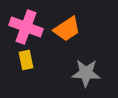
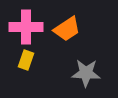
pink cross: rotated 20 degrees counterclockwise
yellow rectangle: rotated 30 degrees clockwise
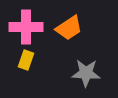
orange trapezoid: moved 2 px right, 1 px up
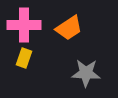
pink cross: moved 2 px left, 2 px up
yellow rectangle: moved 2 px left, 2 px up
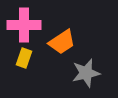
orange trapezoid: moved 7 px left, 14 px down
gray star: rotated 16 degrees counterclockwise
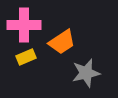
yellow rectangle: moved 2 px right, 1 px up; rotated 48 degrees clockwise
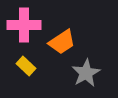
yellow rectangle: moved 9 px down; rotated 66 degrees clockwise
gray star: rotated 16 degrees counterclockwise
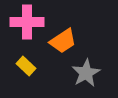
pink cross: moved 3 px right, 3 px up
orange trapezoid: moved 1 px right, 1 px up
